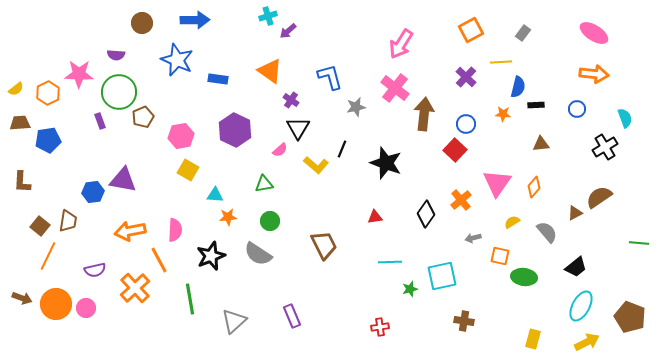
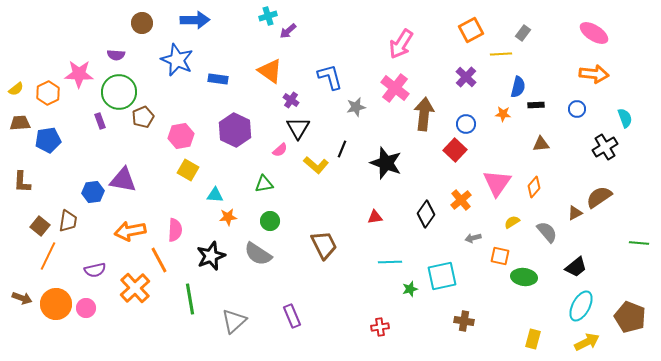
yellow line at (501, 62): moved 8 px up
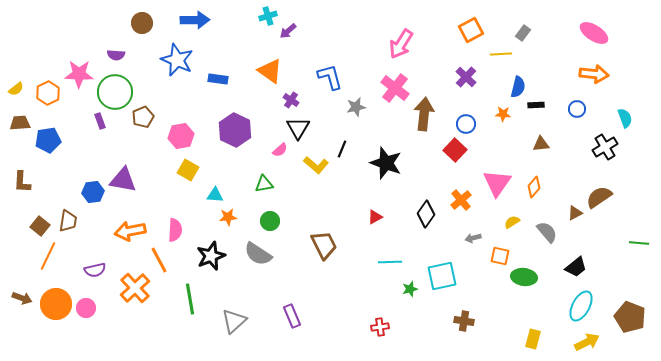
green circle at (119, 92): moved 4 px left
red triangle at (375, 217): rotated 21 degrees counterclockwise
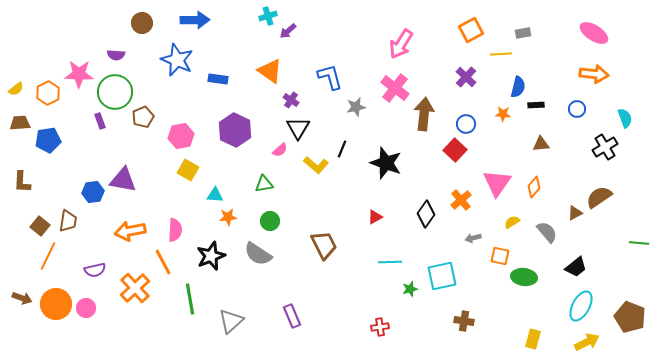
gray rectangle at (523, 33): rotated 42 degrees clockwise
orange line at (159, 260): moved 4 px right, 2 px down
gray triangle at (234, 321): moved 3 px left
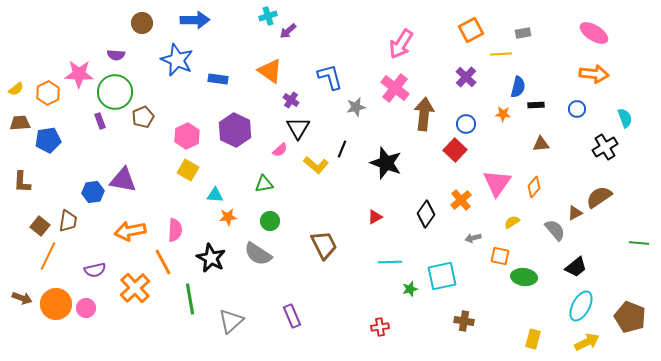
pink hexagon at (181, 136): moved 6 px right; rotated 15 degrees counterclockwise
gray semicircle at (547, 232): moved 8 px right, 2 px up
black star at (211, 256): moved 2 px down; rotated 24 degrees counterclockwise
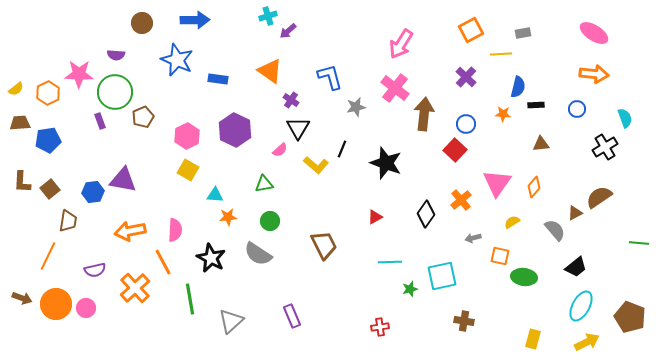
brown square at (40, 226): moved 10 px right, 37 px up; rotated 12 degrees clockwise
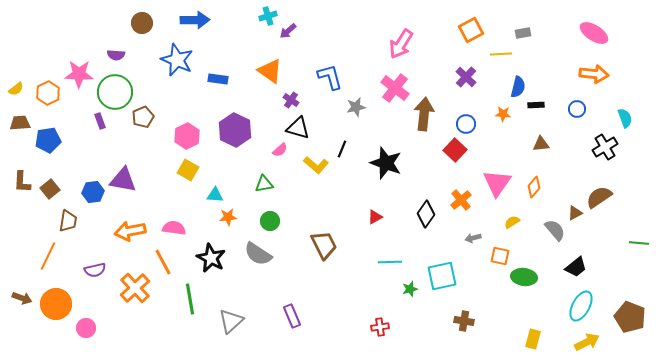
black triangle at (298, 128): rotated 45 degrees counterclockwise
pink semicircle at (175, 230): moved 1 px left, 2 px up; rotated 85 degrees counterclockwise
pink circle at (86, 308): moved 20 px down
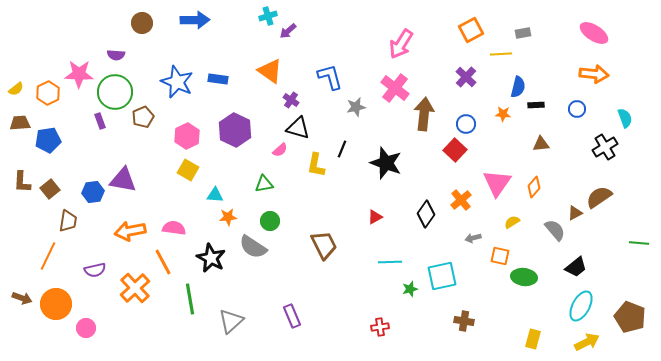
blue star at (177, 60): moved 22 px down
yellow L-shape at (316, 165): rotated 60 degrees clockwise
gray semicircle at (258, 254): moved 5 px left, 7 px up
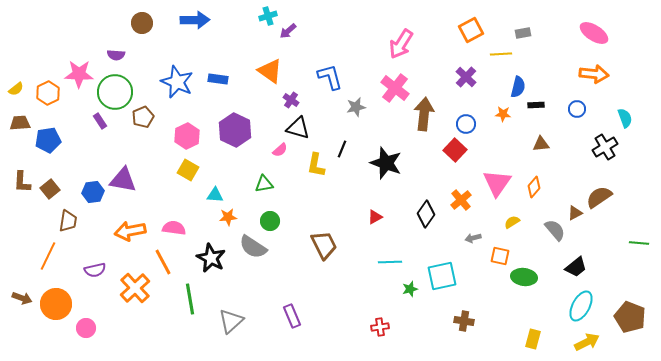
purple rectangle at (100, 121): rotated 14 degrees counterclockwise
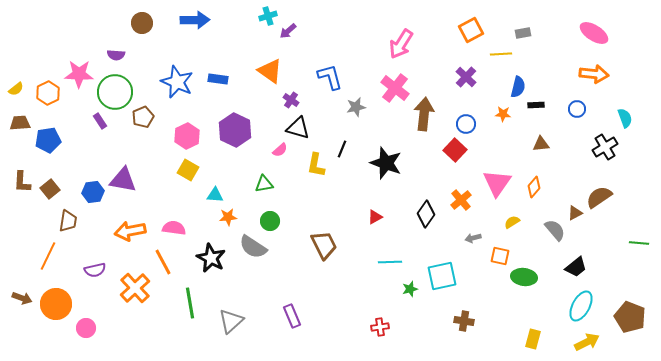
green line at (190, 299): moved 4 px down
